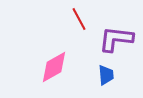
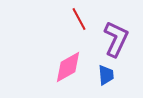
purple L-shape: rotated 108 degrees clockwise
pink diamond: moved 14 px right
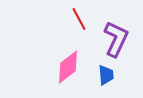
pink diamond: rotated 8 degrees counterclockwise
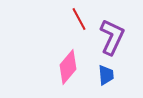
purple L-shape: moved 4 px left, 2 px up
pink diamond: rotated 12 degrees counterclockwise
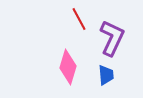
purple L-shape: moved 1 px down
pink diamond: rotated 24 degrees counterclockwise
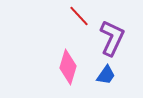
red line: moved 3 px up; rotated 15 degrees counterclockwise
blue trapezoid: rotated 40 degrees clockwise
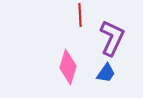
red line: moved 1 px right, 1 px up; rotated 40 degrees clockwise
blue trapezoid: moved 2 px up
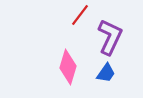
red line: rotated 40 degrees clockwise
purple L-shape: moved 2 px left, 1 px up
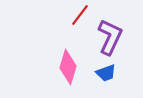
blue trapezoid: rotated 35 degrees clockwise
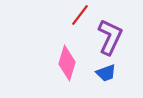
pink diamond: moved 1 px left, 4 px up
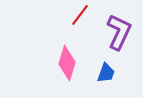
purple L-shape: moved 9 px right, 5 px up
blue trapezoid: rotated 50 degrees counterclockwise
